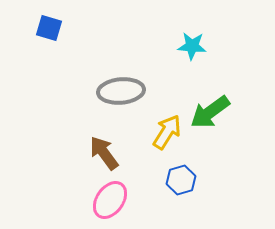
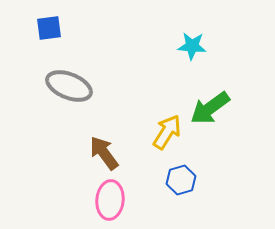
blue square: rotated 24 degrees counterclockwise
gray ellipse: moved 52 px left, 5 px up; rotated 27 degrees clockwise
green arrow: moved 4 px up
pink ellipse: rotated 30 degrees counterclockwise
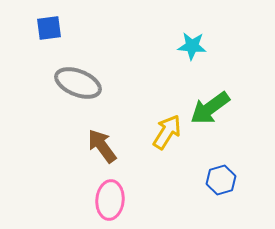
gray ellipse: moved 9 px right, 3 px up
brown arrow: moved 2 px left, 7 px up
blue hexagon: moved 40 px right
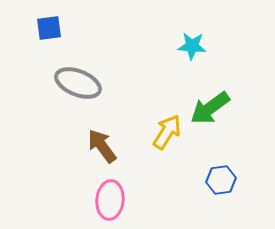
blue hexagon: rotated 8 degrees clockwise
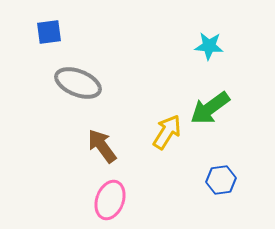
blue square: moved 4 px down
cyan star: moved 17 px right
pink ellipse: rotated 15 degrees clockwise
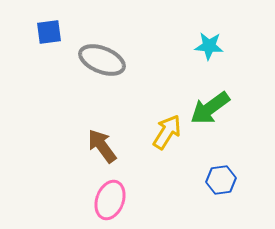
gray ellipse: moved 24 px right, 23 px up
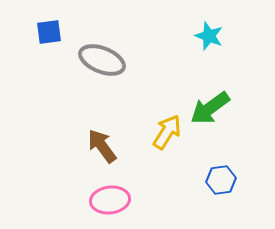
cyan star: moved 10 px up; rotated 16 degrees clockwise
pink ellipse: rotated 63 degrees clockwise
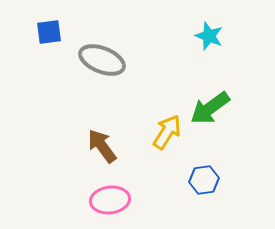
blue hexagon: moved 17 px left
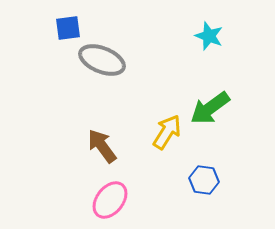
blue square: moved 19 px right, 4 px up
blue hexagon: rotated 16 degrees clockwise
pink ellipse: rotated 45 degrees counterclockwise
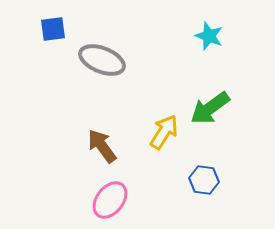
blue square: moved 15 px left, 1 px down
yellow arrow: moved 3 px left
